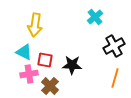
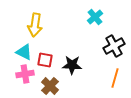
pink cross: moved 4 px left
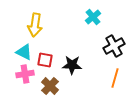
cyan cross: moved 2 px left
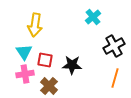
cyan triangle: rotated 30 degrees clockwise
brown cross: moved 1 px left
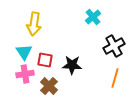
yellow arrow: moved 1 px left, 1 px up
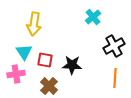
pink cross: moved 9 px left
orange line: rotated 12 degrees counterclockwise
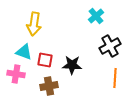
cyan cross: moved 3 px right, 1 px up
black cross: moved 4 px left
cyan triangle: rotated 36 degrees counterclockwise
pink cross: rotated 18 degrees clockwise
brown cross: rotated 36 degrees clockwise
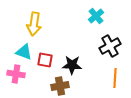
brown cross: moved 11 px right
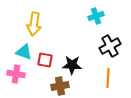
cyan cross: rotated 21 degrees clockwise
orange line: moved 7 px left
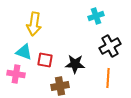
black star: moved 3 px right, 1 px up
